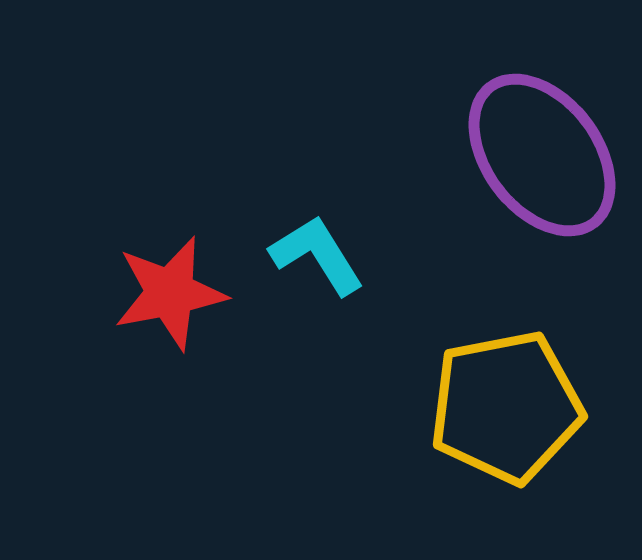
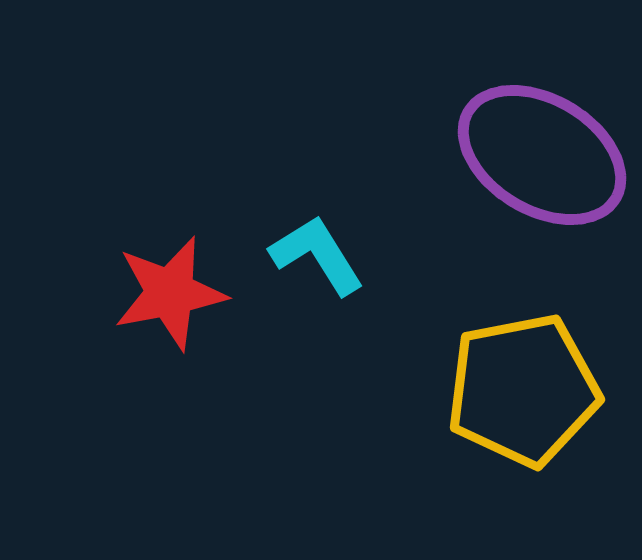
purple ellipse: rotated 22 degrees counterclockwise
yellow pentagon: moved 17 px right, 17 px up
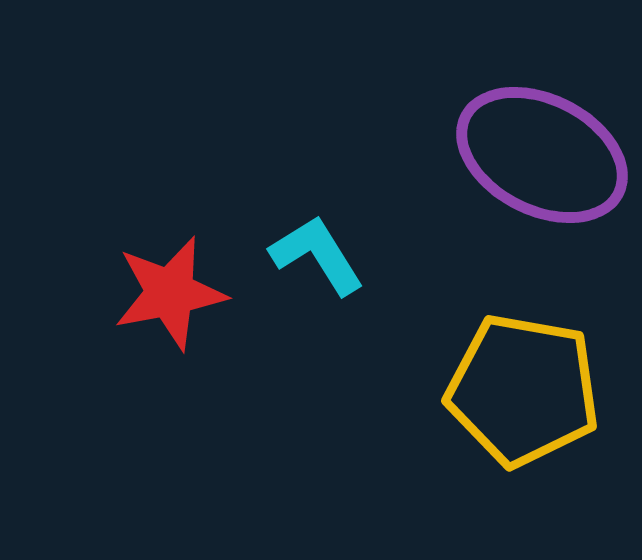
purple ellipse: rotated 4 degrees counterclockwise
yellow pentagon: rotated 21 degrees clockwise
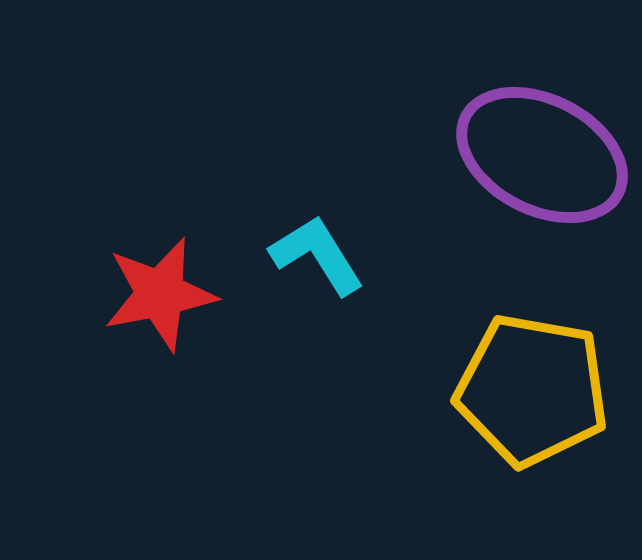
red star: moved 10 px left, 1 px down
yellow pentagon: moved 9 px right
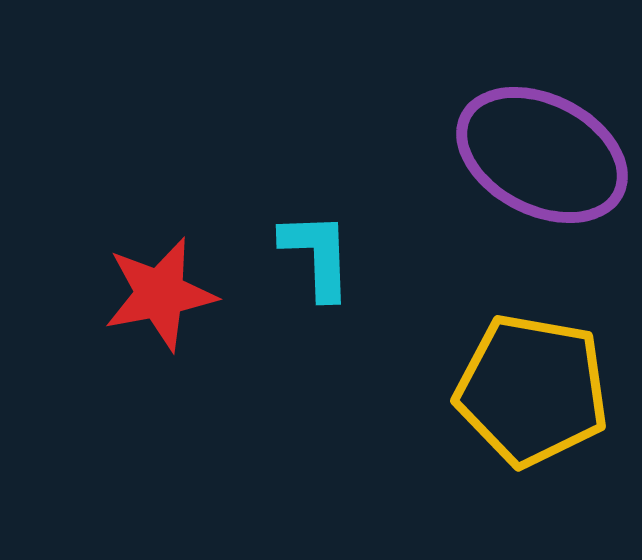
cyan L-shape: rotated 30 degrees clockwise
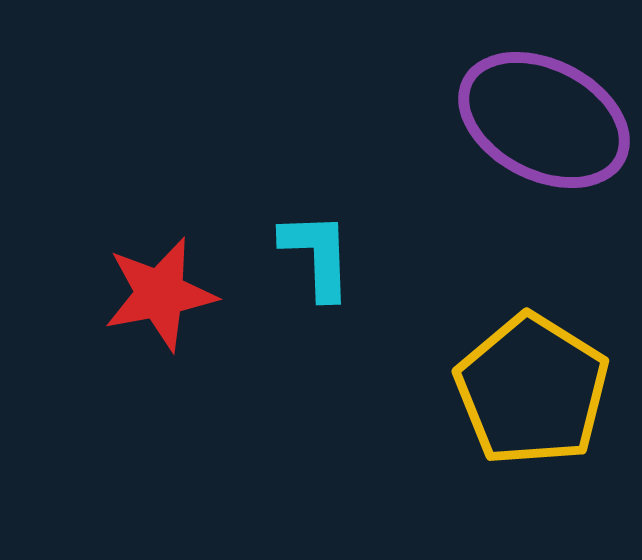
purple ellipse: moved 2 px right, 35 px up
yellow pentagon: rotated 22 degrees clockwise
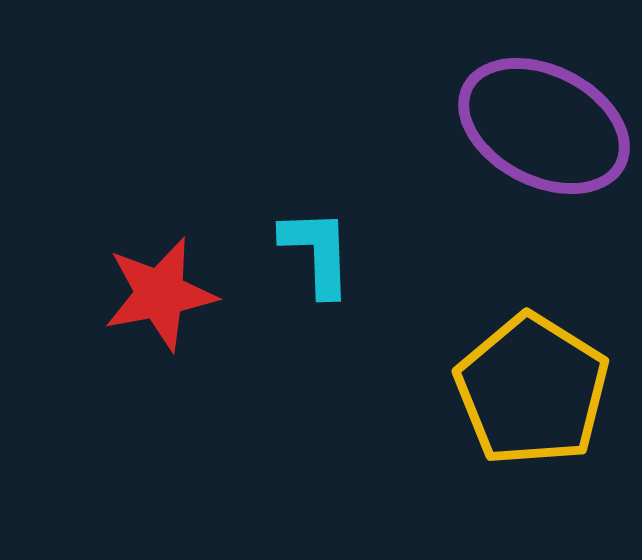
purple ellipse: moved 6 px down
cyan L-shape: moved 3 px up
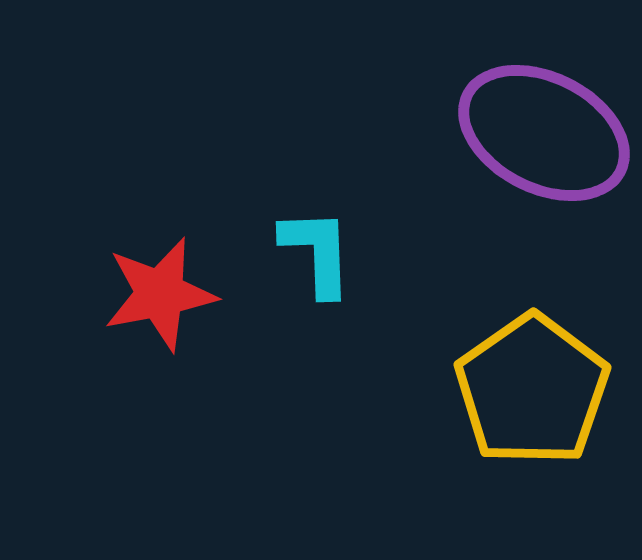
purple ellipse: moved 7 px down
yellow pentagon: rotated 5 degrees clockwise
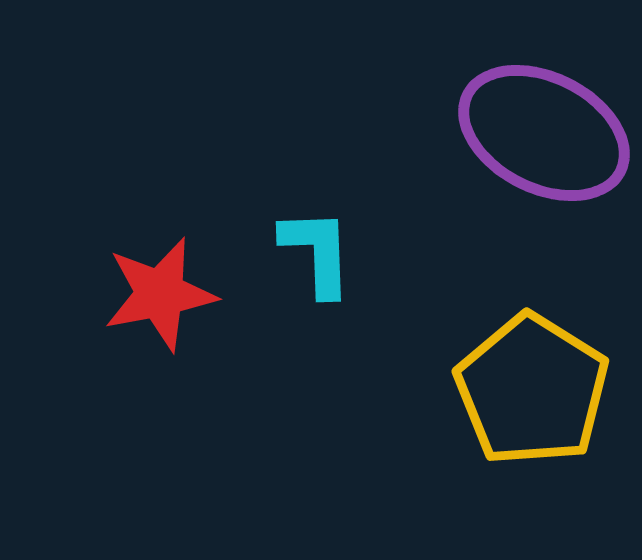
yellow pentagon: rotated 5 degrees counterclockwise
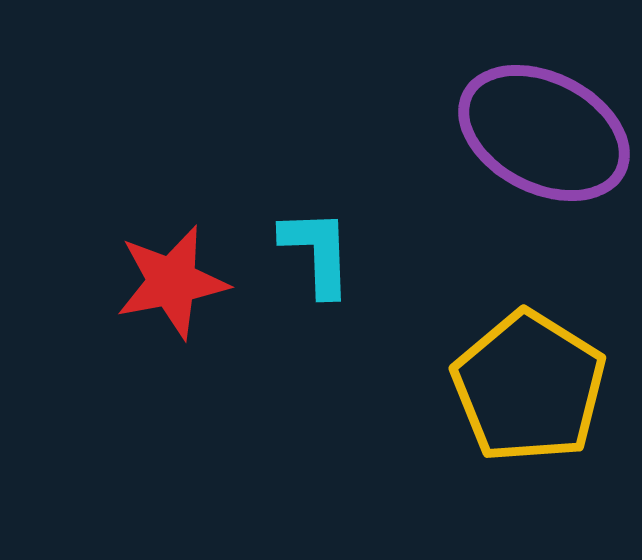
red star: moved 12 px right, 12 px up
yellow pentagon: moved 3 px left, 3 px up
